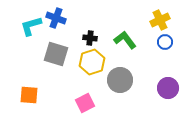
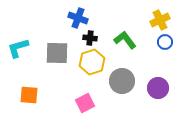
blue cross: moved 22 px right
cyan L-shape: moved 13 px left, 22 px down
gray square: moved 1 px right, 1 px up; rotated 15 degrees counterclockwise
gray circle: moved 2 px right, 1 px down
purple circle: moved 10 px left
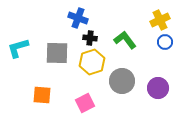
orange square: moved 13 px right
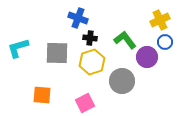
purple circle: moved 11 px left, 31 px up
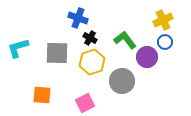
yellow cross: moved 3 px right
black cross: rotated 24 degrees clockwise
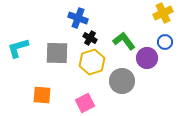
yellow cross: moved 7 px up
green L-shape: moved 1 px left, 1 px down
purple circle: moved 1 px down
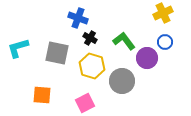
gray square: rotated 10 degrees clockwise
yellow hexagon: moved 4 px down; rotated 25 degrees counterclockwise
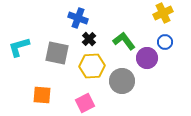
black cross: moved 1 px left, 1 px down; rotated 16 degrees clockwise
cyan L-shape: moved 1 px right, 1 px up
yellow hexagon: rotated 20 degrees counterclockwise
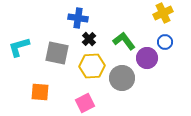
blue cross: rotated 12 degrees counterclockwise
gray circle: moved 3 px up
orange square: moved 2 px left, 3 px up
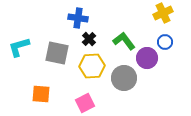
gray circle: moved 2 px right
orange square: moved 1 px right, 2 px down
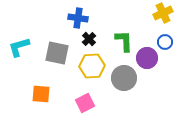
green L-shape: rotated 35 degrees clockwise
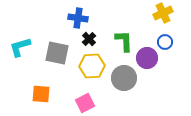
cyan L-shape: moved 1 px right
